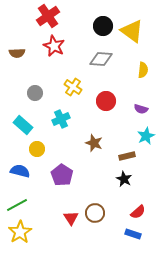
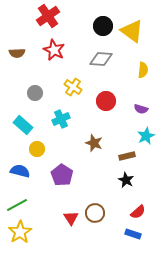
red star: moved 4 px down
black star: moved 2 px right, 1 px down
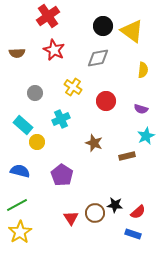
gray diamond: moved 3 px left, 1 px up; rotated 15 degrees counterclockwise
yellow circle: moved 7 px up
black star: moved 11 px left, 25 px down; rotated 21 degrees counterclockwise
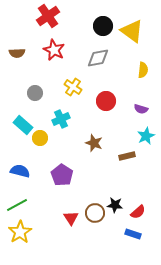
yellow circle: moved 3 px right, 4 px up
